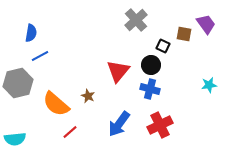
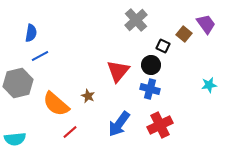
brown square: rotated 28 degrees clockwise
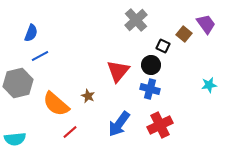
blue semicircle: rotated 12 degrees clockwise
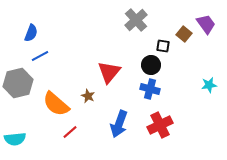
black square: rotated 16 degrees counterclockwise
red triangle: moved 9 px left, 1 px down
blue arrow: rotated 16 degrees counterclockwise
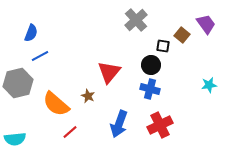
brown square: moved 2 px left, 1 px down
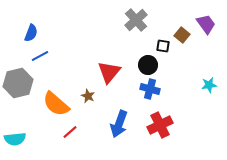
black circle: moved 3 px left
